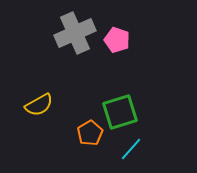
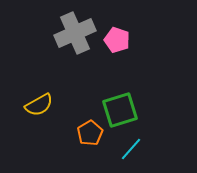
green square: moved 2 px up
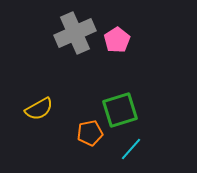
pink pentagon: rotated 20 degrees clockwise
yellow semicircle: moved 4 px down
orange pentagon: rotated 20 degrees clockwise
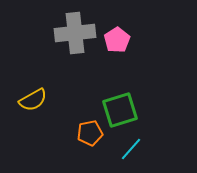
gray cross: rotated 18 degrees clockwise
yellow semicircle: moved 6 px left, 9 px up
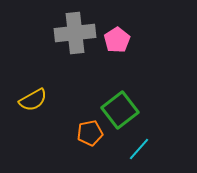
green square: rotated 21 degrees counterclockwise
cyan line: moved 8 px right
